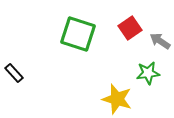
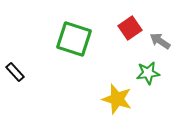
green square: moved 4 px left, 5 px down
black rectangle: moved 1 px right, 1 px up
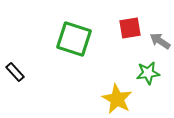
red square: rotated 25 degrees clockwise
yellow star: rotated 12 degrees clockwise
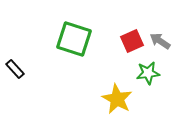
red square: moved 2 px right, 13 px down; rotated 15 degrees counterclockwise
black rectangle: moved 3 px up
